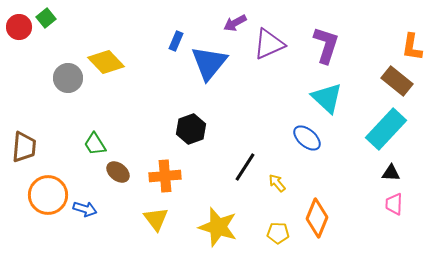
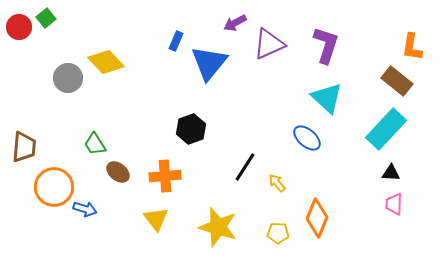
orange circle: moved 6 px right, 8 px up
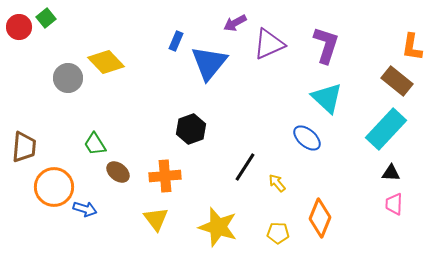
orange diamond: moved 3 px right
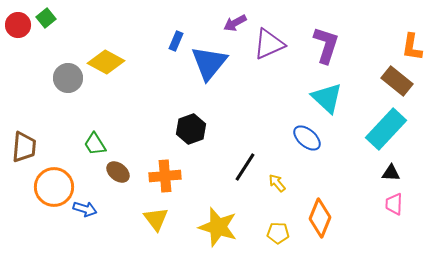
red circle: moved 1 px left, 2 px up
yellow diamond: rotated 18 degrees counterclockwise
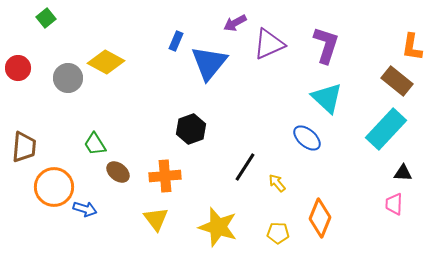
red circle: moved 43 px down
black triangle: moved 12 px right
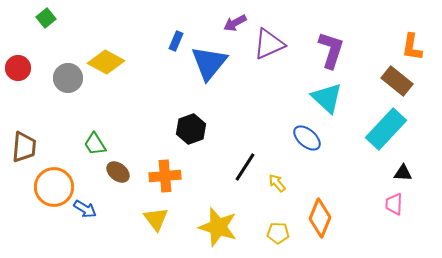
purple L-shape: moved 5 px right, 5 px down
blue arrow: rotated 15 degrees clockwise
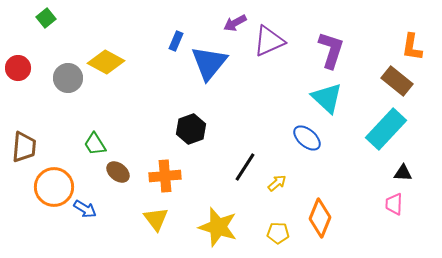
purple triangle: moved 3 px up
yellow arrow: rotated 90 degrees clockwise
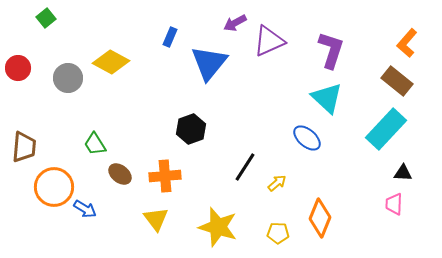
blue rectangle: moved 6 px left, 4 px up
orange L-shape: moved 5 px left, 4 px up; rotated 32 degrees clockwise
yellow diamond: moved 5 px right
brown ellipse: moved 2 px right, 2 px down
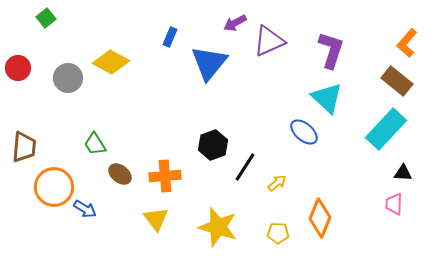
black hexagon: moved 22 px right, 16 px down
blue ellipse: moved 3 px left, 6 px up
